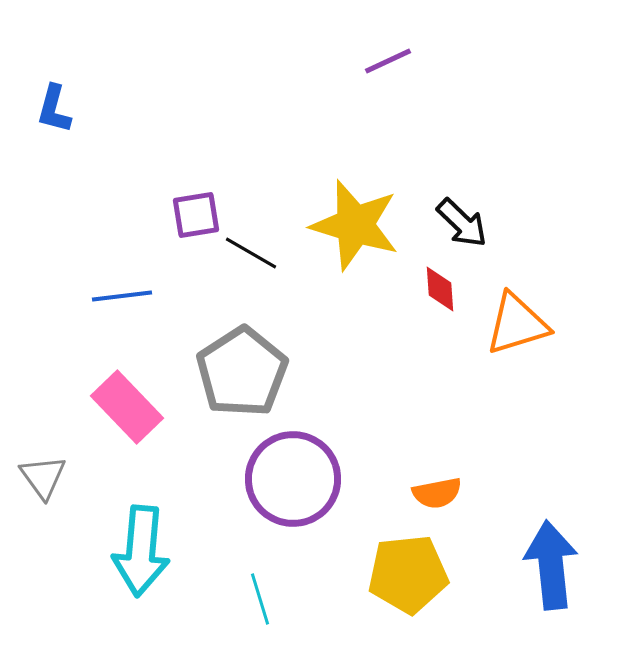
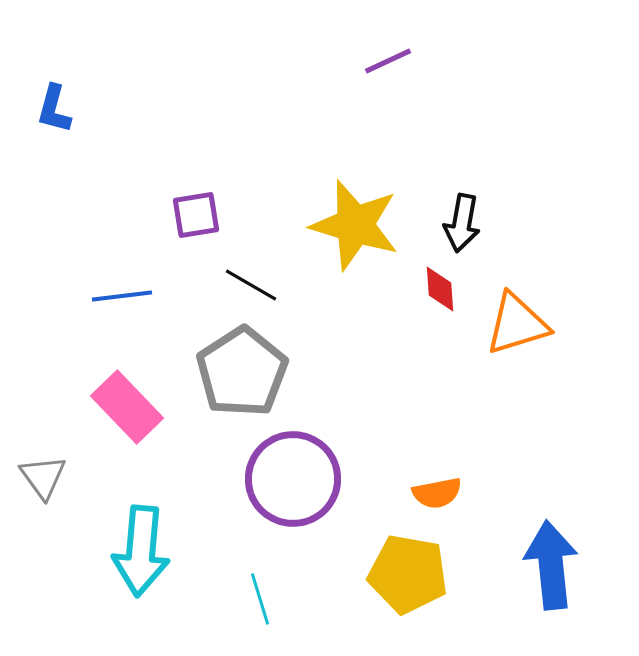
black arrow: rotated 56 degrees clockwise
black line: moved 32 px down
yellow pentagon: rotated 16 degrees clockwise
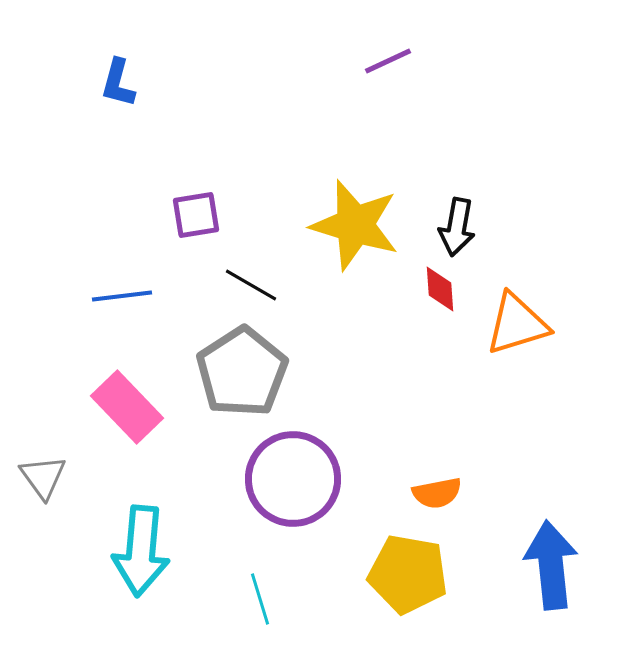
blue L-shape: moved 64 px right, 26 px up
black arrow: moved 5 px left, 4 px down
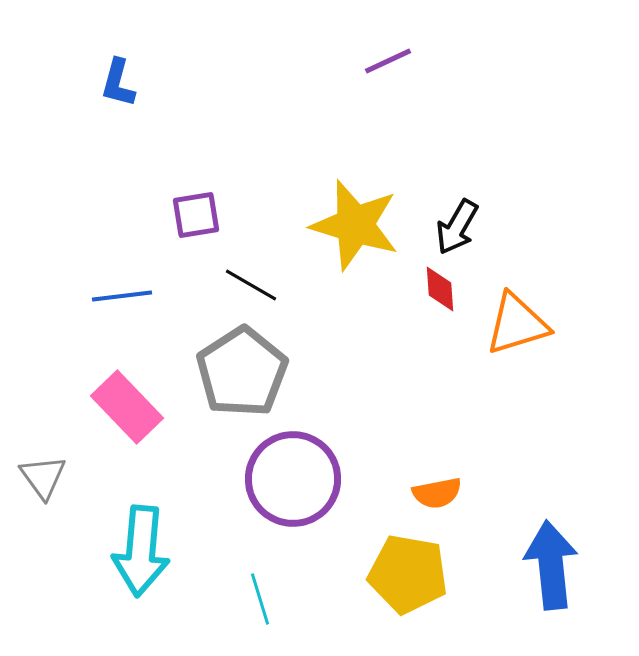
black arrow: rotated 20 degrees clockwise
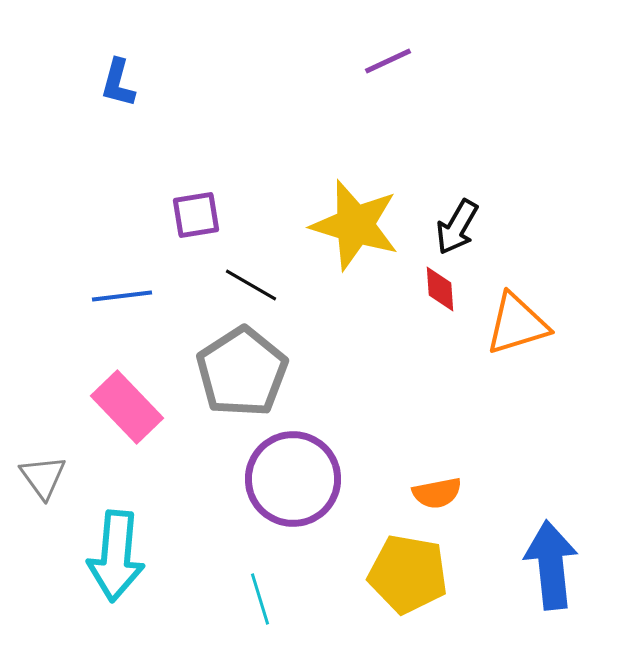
cyan arrow: moved 25 px left, 5 px down
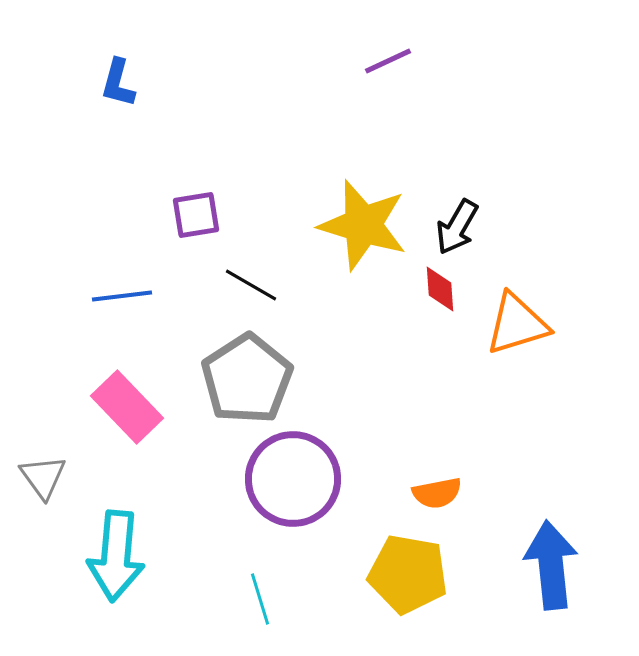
yellow star: moved 8 px right
gray pentagon: moved 5 px right, 7 px down
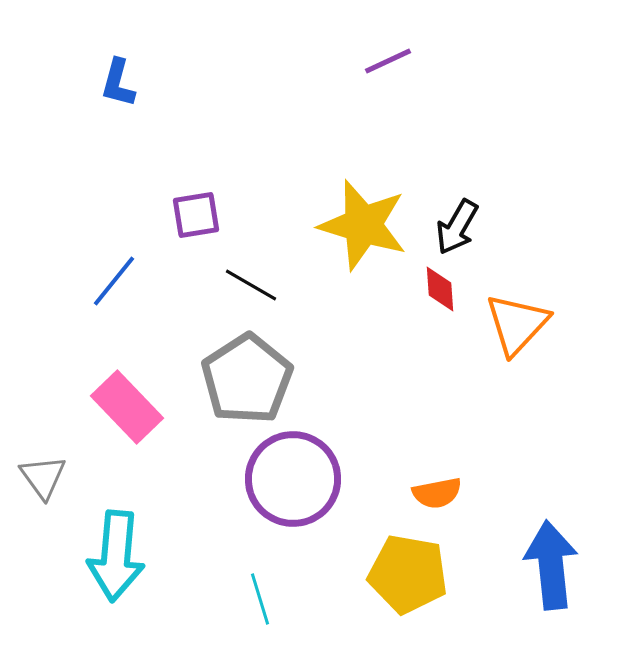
blue line: moved 8 px left, 15 px up; rotated 44 degrees counterclockwise
orange triangle: rotated 30 degrees counterclockwise
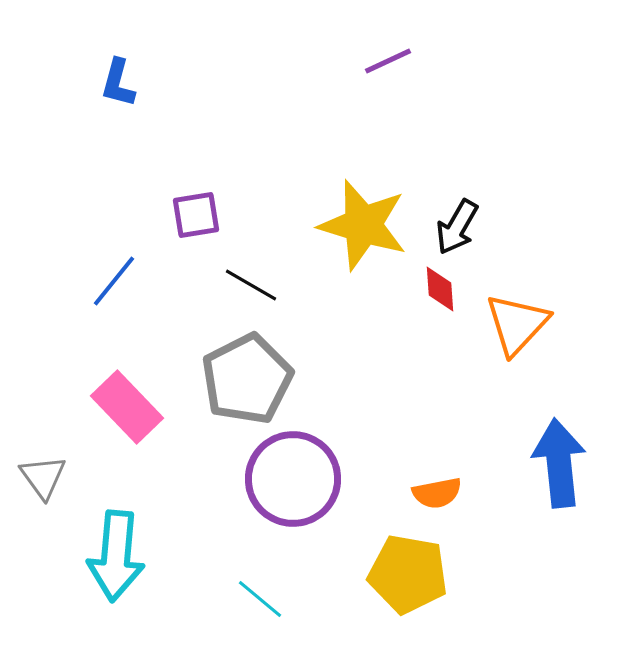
gray pentagon: rotated 6 degrees clockwise
blue arrow: moved 8 px right, 102 px up
cyan line: rotated 33 degrees counterclockwise
